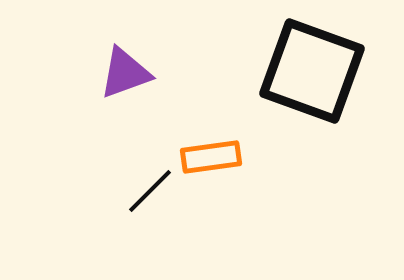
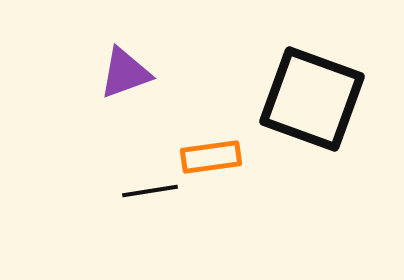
black square: moved 28 px down
black line: rotated 36 degrees clockwise
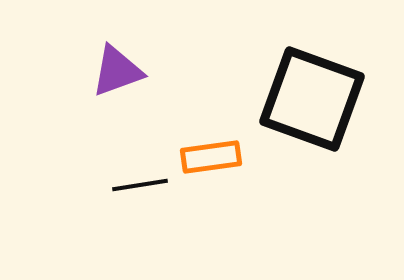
purple triangle: moved 8 px left, 2 px up
black line: moved 10 px left, 6 px up
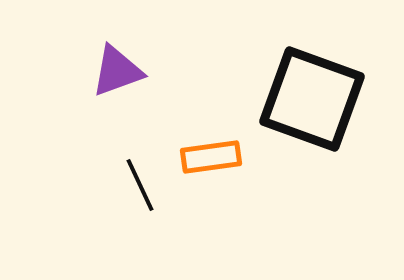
black line: rotated 74 degrees clockwise
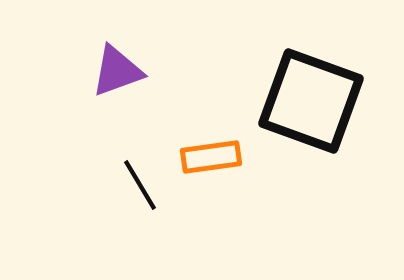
black square: moved 1 px left, 2 px down
black line: rotated 6 degrees counterclockwise
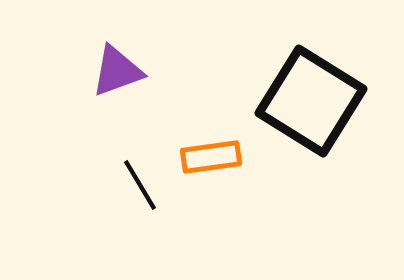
black square: rotated 12 degrees clockwise
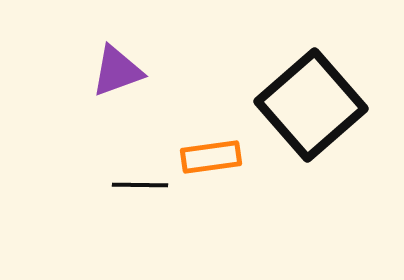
black square: moved 4 px down; rotated 17 degrees clockwise
black line: rotated 58 degrees counterclockwise
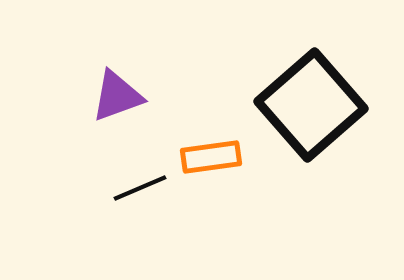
purple triangle: moved 25 px down
black line: moved 3 px down; rotated 24 degrees counterclockwise
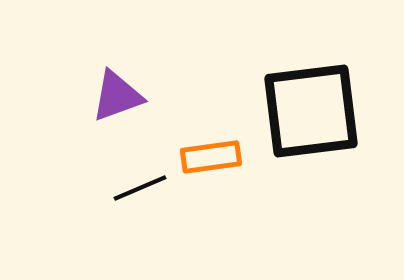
black square: moved 6 px down; rotated 34 degrees clockwise
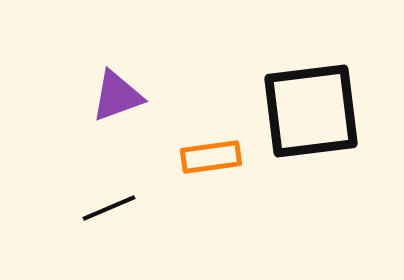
black line: moved 31 px left, 20 px down
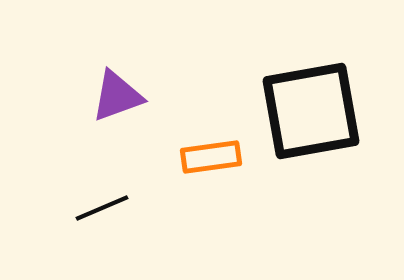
black square: rotated 3 degrees counterclockwise
black line: moved 7 px left
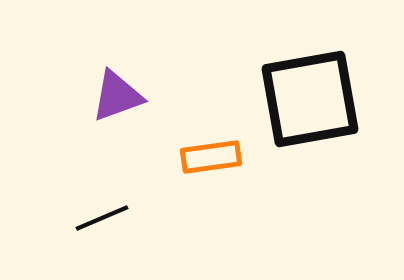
black square: moved 1 px left, 12 px up
black line: moved 10 px down
